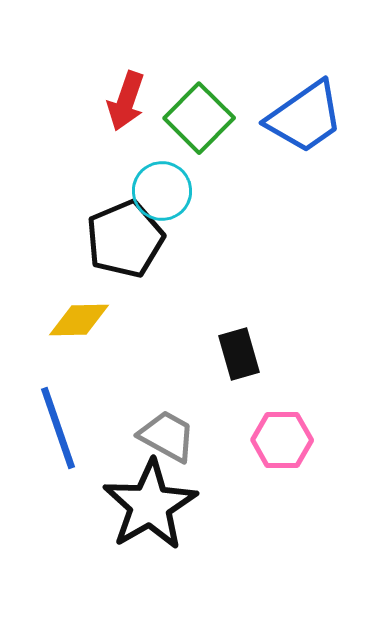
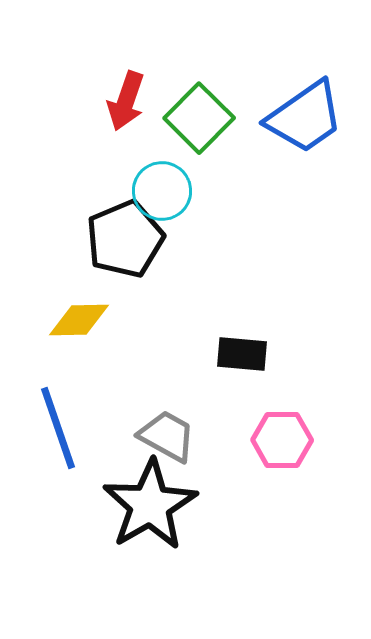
black rectangle: moved 3 px right; rotated 69 degrees counterclockwise
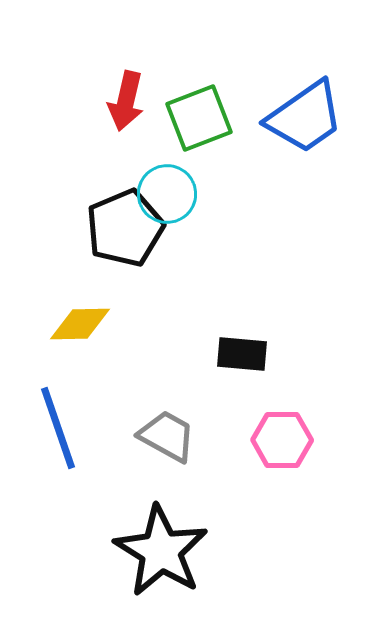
red arrow: rotated 6 degrees counterclockwise
green square: rotated 24 degrees clockwise
cyan circle: moved 5 px right, 3 px down
black pentagon: moved 11 px up
yellow diamond: moved 1 px right, 4 px down
black star: moved 11 px right, 46 px down; rotated 10 degrees counterclockwise
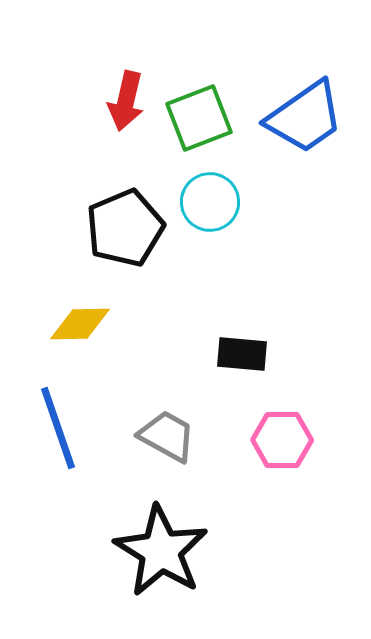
cyan circle: moved 43 px right, 8 px down
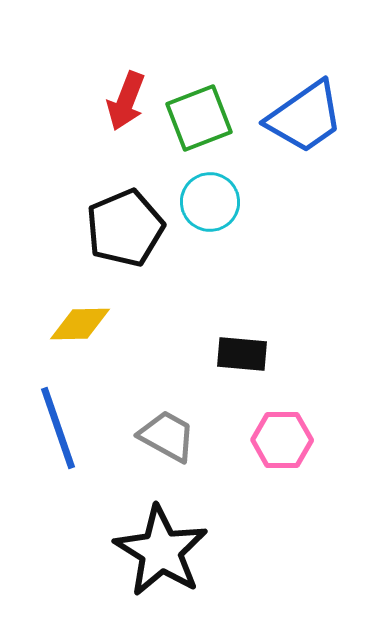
red arrow: rotated 8 degrees clockwise
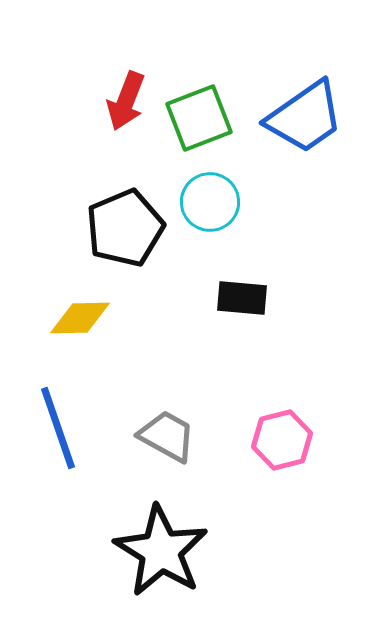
yellow diamond: moved 6 px up
black rectangle: moved 56 px up
pink hexagon: rotated 14 degrees counterclockwise
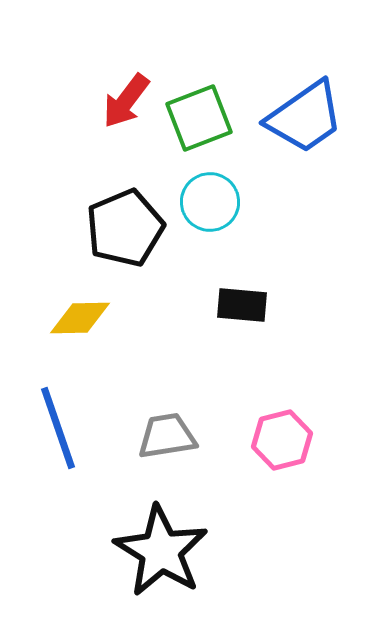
red arrow: rotated 16 degrees clockwise
black rectangle: moved 7 px down
gray trapezoid: rotated 38 degrees counterclockwise
